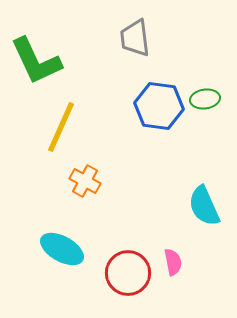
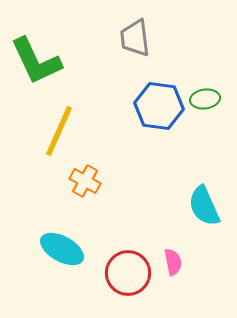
yellow line: moved 2 px left, 4 px down
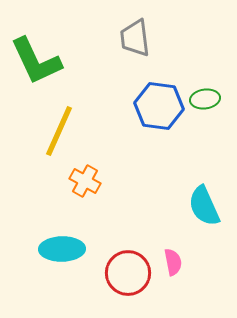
cyan ellipse: rotated 30 degrees counterclockwise
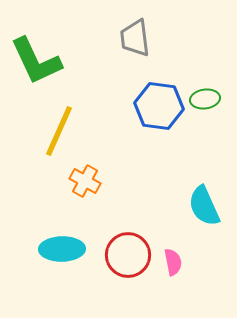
red circle: moved 18 px up
